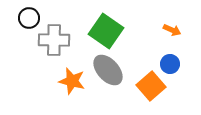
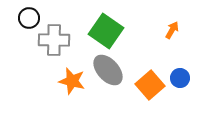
orange arrow: rotated 84 degrees counterclockwise
blue circle: moved 10 px right, 14 px down
orange square: moved 1 px left, 1 px up
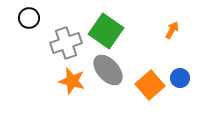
gray cross: moved 12 px right, 3 px down; rotated 20 degrees counterclockwise
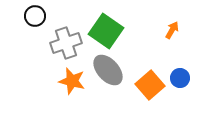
black circle: moved 6 px right, 2 px up
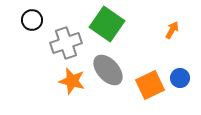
black circle: moved 3 px left, 4 px down
green square: moved 1 px right, 7 px up
orange square: rotated 16 degrees clockwise
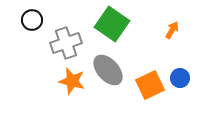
green square: moved 5 px right
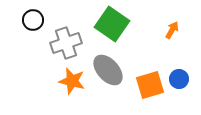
black circle: moved 1 px right
blue circle: moved 1 px left, 1 px down
orange square: rotated 8 degrees clockwise
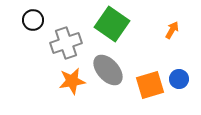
orange star: rotated 24 degrees counterclockwise
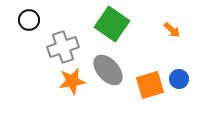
black circle: moved 4 px left
orange arrow: rotated 102 degrees clockwise
gray cross: moved 3 px left, 4 px down
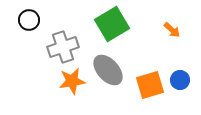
green square: rotated 24 degrees clockwise
blue circle: moved 1 px right, 1 px down
